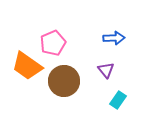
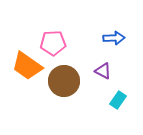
pink pentagon: rotated 20 degrees clockwise
purple triangle: moved 3 px left, 1 px down; rotated 24 degrees counterclockwise
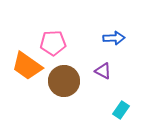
cyan rectangle: moved 3 px right, 10 px down
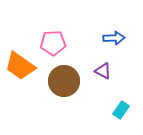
orange trapezoid: moved 7 px left
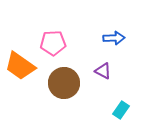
brown circle: moved 2 px down
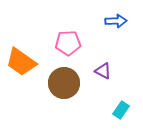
blue arrow: moved 2 px right, 17 px up
pink pentagon: moved 15 px right
orange trapezoid: moved 1 px right, 4 px up
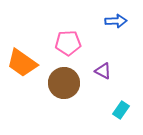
orange trapezoid: moved 1 px right, 1 px down
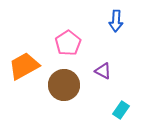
blue arrow: rotated 95 degrees clockwise
pink pentagon: rotated 30 degrees counterclockwise
orange trapezoid: moved 2 px right, 3 px down; rotated 116 degrees clockwise
brown circle: moved 2 px down
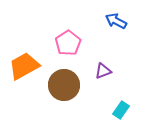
blue arrow: rotated 115 degrees clockwise
purple triangle: rotated 48 degrees counterclockwise
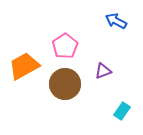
pink pentagon: moved 3 px left, 3 px down
brown circle: moved 1 px right, 1 px up
cyan rectangle: moved 1 px right, 1 px down
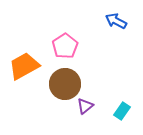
purple triangle: moved 18 px left, 35 px down; rotated 18 degrees counterclockwise
